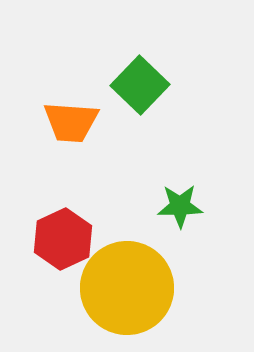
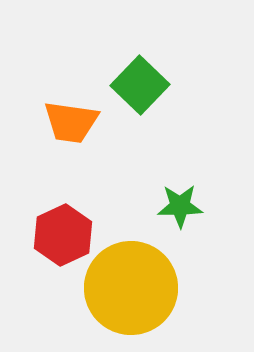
orange trapezoid: rotated 4 degrees clockwise
red hexagon: moved 4 px up
yellow circle: moved 4 px right
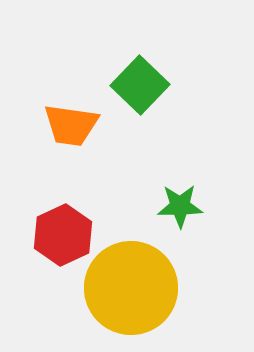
orange trapezoid: moved 3 px down
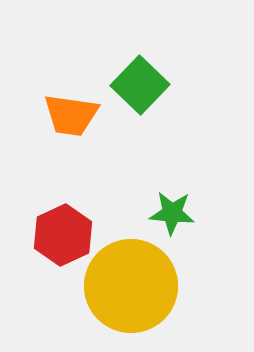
orange trapezoid: moved 10 px up
green star: moved 8 px left, 7 px down; rotated 6 degrees clockwise
yellow circle: moved 2 px up
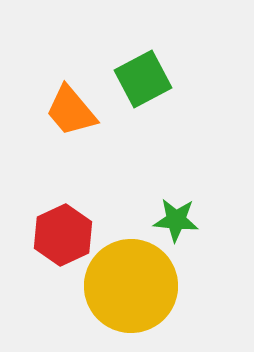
green square: moved 3 px right, 6 px up; rotated 18 degrees clockwise
orange trapezoid: moved 4 px up; rotated 42 degrees clockwise
green star: moved 4 px right, 7 px down
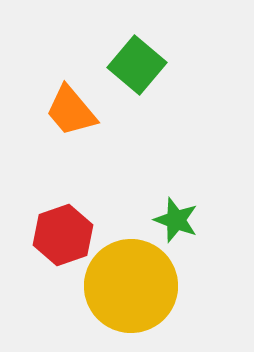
green square: moved 6 px left, 14 px up; rotated 22 degrees counterclockwise
green star: rotated 15 degrees clockwise
red hexagon: rotated 6 degrees clockwise
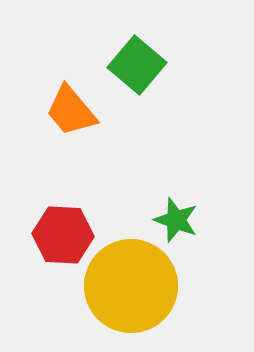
red hexagon: rotated 22 degrees clockwise
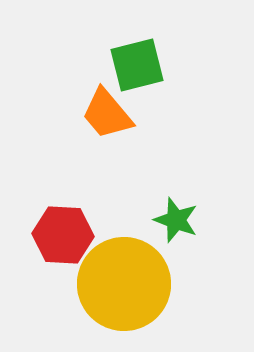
green square: rotated 36 degrees clockwise
orange trapezoid: moved 36 px right, 3 px down
yellow circle: moved 7 px left, 2 px up
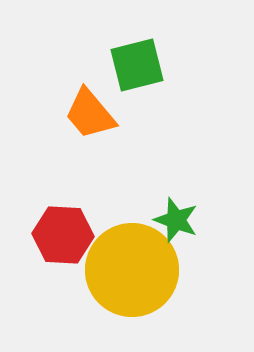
orange trapezoid: moved 17 px left
yellow circle: moved 8 px right, 14 px up
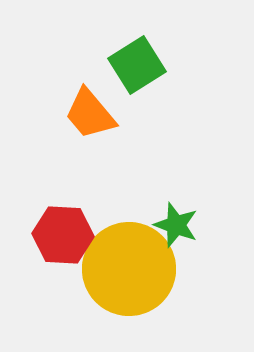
green square: rotated 18 degrees counterclockwise
green star: moved 5 px down
yellow circle: moved 3 px left, 1 px up
